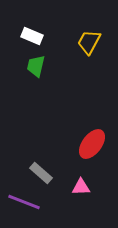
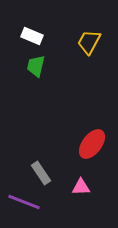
gray rectangle: rotated 15 degrees clockwise
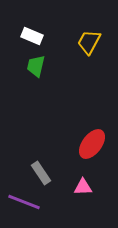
pink triangle: moved 2 px right
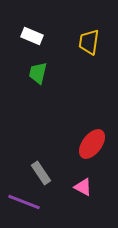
yellow trapezoid: rotated 20 degrees counterclockwise
green trapezoid: moved 2 px right, 7 px down
pink triangle: rotated 30 degrees clockwise
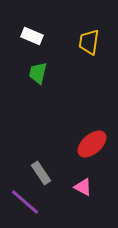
red ellipse: rotated 12 degrees clockwise
purple line: moved 1 px right; rotated 20 degrees clockwise
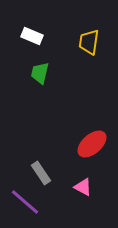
green trapezoid: moved 2 px right
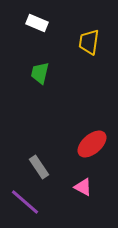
white rectangle: moved 5 px right, 13 px up
gray rectangle: moved 2 px left, 6 px up
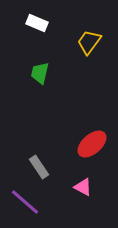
yellow trapezoid: rotated 28 degrees clockwise
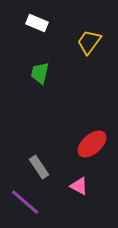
pink triangle: moved 4 px left, 1 px up
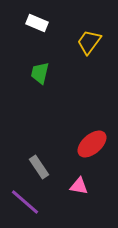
pink triangle: rotated 18 degrees counterclockwise
